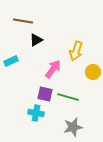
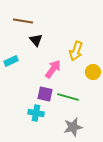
black triangle: rotated 40 degrees counterclockwise
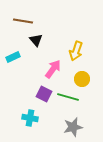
cyan rectangle: moved 2 px right, 4 px up
yellow circle: moved 11 px left, 7 px down
purple square: moved 1 px left; rotated 14 degrees clockwise
cyan cross: moved 6 px left, 5 px down
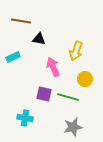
brown line: moved 2 px left
black triangle: moved 3 px right, 1 px up; rotated 40 degrees counterclockwise
pink arrow: moved 2 px up; rotated 60 degrees counterclockwise
yellow circle: moved 3 px right
purple square: rotated 14 degrees counterclockwise
cyan cross: moved 5 px left
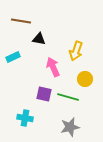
gray star: moved 3 px left
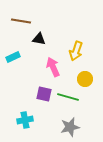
cyan cross: moved 2 px down; rotated 21 degrees counterclockwise
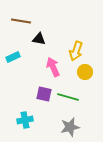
yellow circle: moved 7 px up
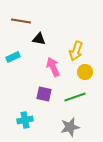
green line: moved 7 px right; rotated 35 degrees counterclockwise
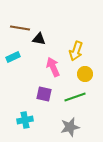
brown line: moved 1 px left, 7 px down
yellow circle: moved 2 px down
